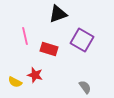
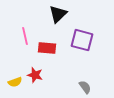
black triangle: rotated 24 degrees counterclockwise
purple square: rotated 15 degrees counterclockwise
red rectangle: moved 2 px left, 1 px up; rotated 12 degrees counterclockwise
yellow semicircle: rotated 48 degrees counterclockwise
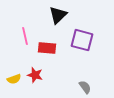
black triangle: moved 1 px down
yellow semicircle: moved 1 px left, 3 px up
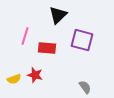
pink line: rotated 30 degrees clockwise
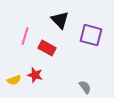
black triangle: moved 2 px right, 5 px down; rotated 30 degrees counterclockwise
purple square: moved 9 px right, 5 px up
red rectangle: rotated 24 degrees clockwise
yellow semicircle: moved 1 px down
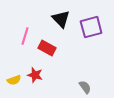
black triangle: moved 1 px right, 1 px up
purple square: moved 8 px up; rotated 30 degrees counterclockwise
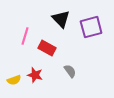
gray semicircle: moved 15 px left, 16 px up
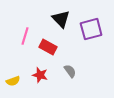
purple square: moved 2 px down
red rectangle: moved 1 px right, 1 px up
red star: moved 5 px right
yellow semicircle: moved 1 px left, 1 px down
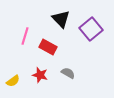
purple square: rotated 25 degrees counterclockwise
gray semicircle: moved 2 px left, 2 px down; rotated 24 degrees counterclockwise
yellow semicircle: rotated 16 degrees counterclockwise
